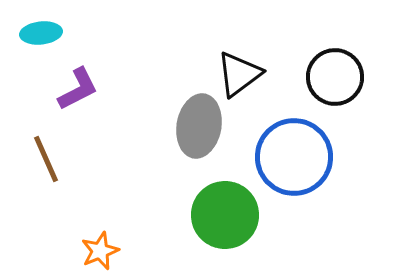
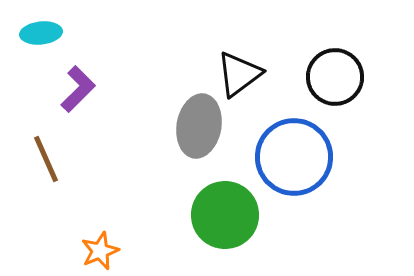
purple L-shape: rotated 18 degrees counterclockwise
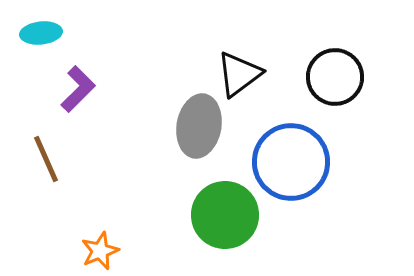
blue circle: moved 3 px left, 5 px down
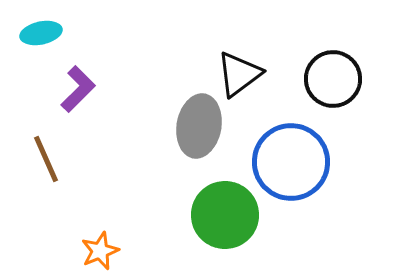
cyan ellipse: rotated 6 degrees counterclockwise
black circle: moved 2 px left, 2 px down
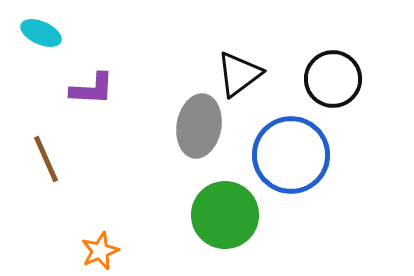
cyan ellipse: rotated 36 degrees clockwise
purple L-shape: moved 14 px right; rotated 48 degrees clockwise
blue circle: moved 7 px up
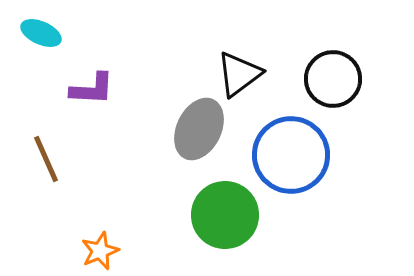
gray ellipse: moved 3 px down; rotated 16 degrees clockwise
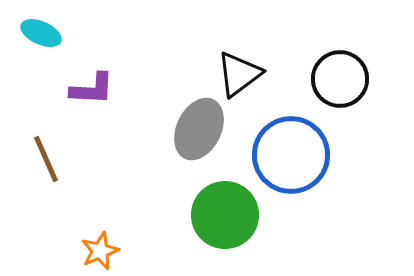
black circle: moved 7 px right
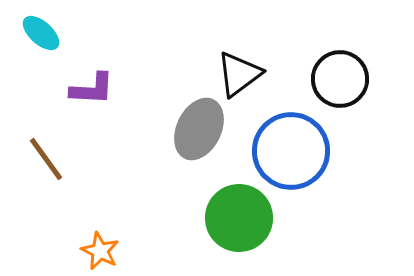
cyan ellipse: rotated 18 degrees clockwise
blue circle: moved 4 px up
brown line: rotated 12 degrees counterclockwise
green circle: moved 14 px right, 3 px down
orange star: rotated 24 degrees counterclockwise
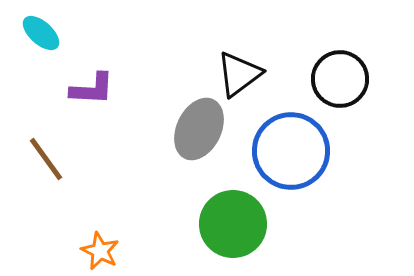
green circle: moved 6 px left, 6 px down
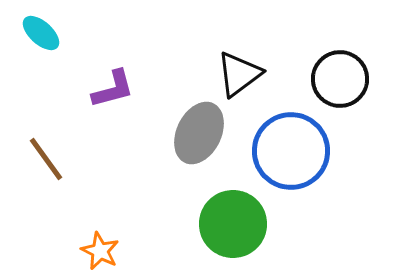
purple L-shape: moved 21 px right; rotated 18 degrees counterclockwise
gray ellipse: moved 4 px down
